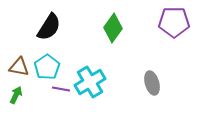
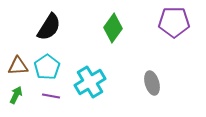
brown triangle: moved 1 px left, 1 px up; rotated 15 degrees counterclockwise
purple line: moved 10 px left, 7 px down
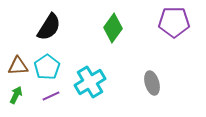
purple line: rotated 36 degrees counterclockwise
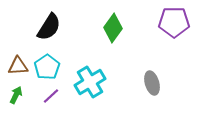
purple line: rotated 18 degrees counterclockwise
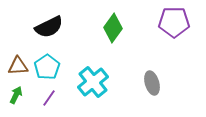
black semicircle: rotated 32 degrees clockwise
cyan cross: moved 3 px right; rotated 8 degrees counterclockwise
purple line: moved 2 px left, 2 px down; rotated 12 degrees counterclockwise
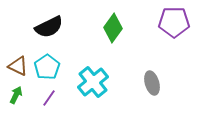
brown triangle: rotated 30 degrees clockwise
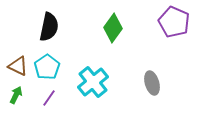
purple pentagon: rotated 24 degrees clockwise
black semicircle: rotated 52 degrees counterclockwise
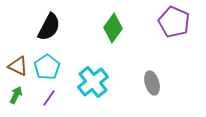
black semicircle: rotated 16 degrees clockwise
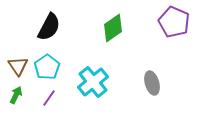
green diamond: rotated 20 degrees clockwise
brown triangle: rotated 30 degrees clockwise
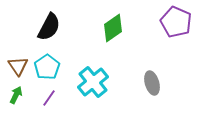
purple pentagon: moved 2 px right
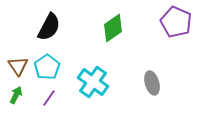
cyan cross: rotated 16 degrees counterclockwise
